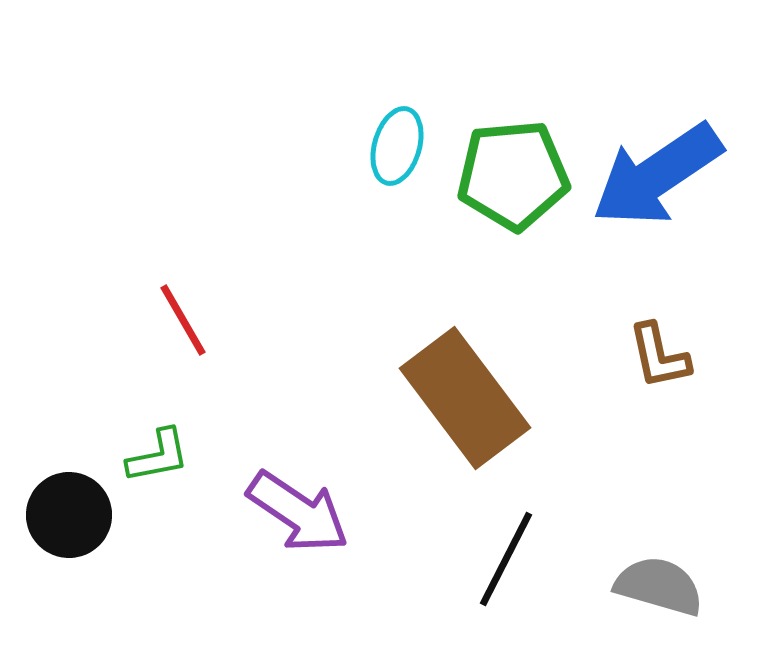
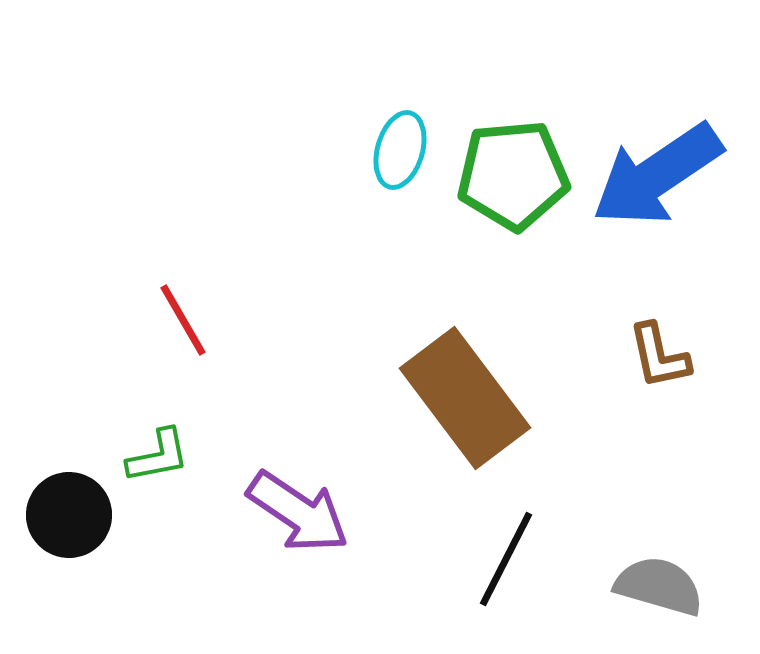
cyan ellipse: moved 3 px right, 4 px down
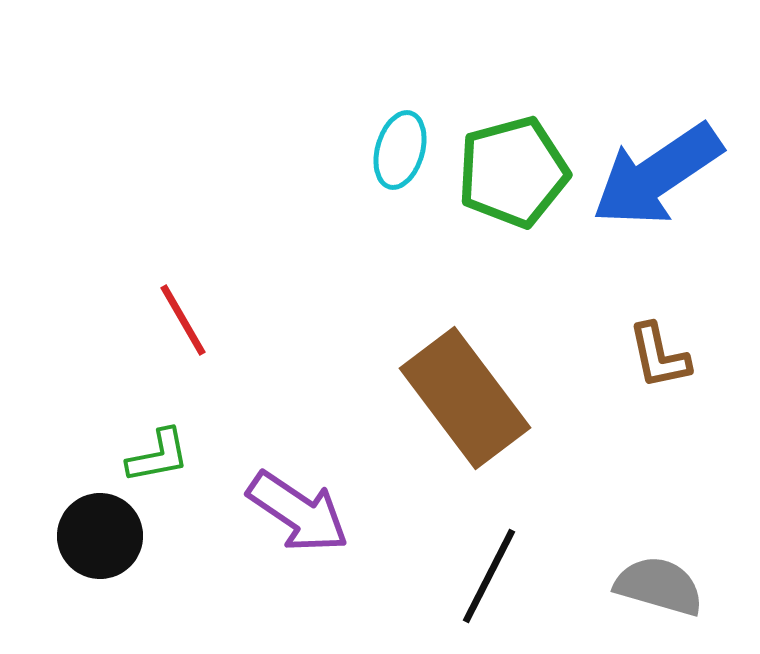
green pentagon: moved 3 px up; rotated 10 degrees counterclockwise
black circle: moved 31 px right, 21 px down
black line: moved 17 px left, 17 px down
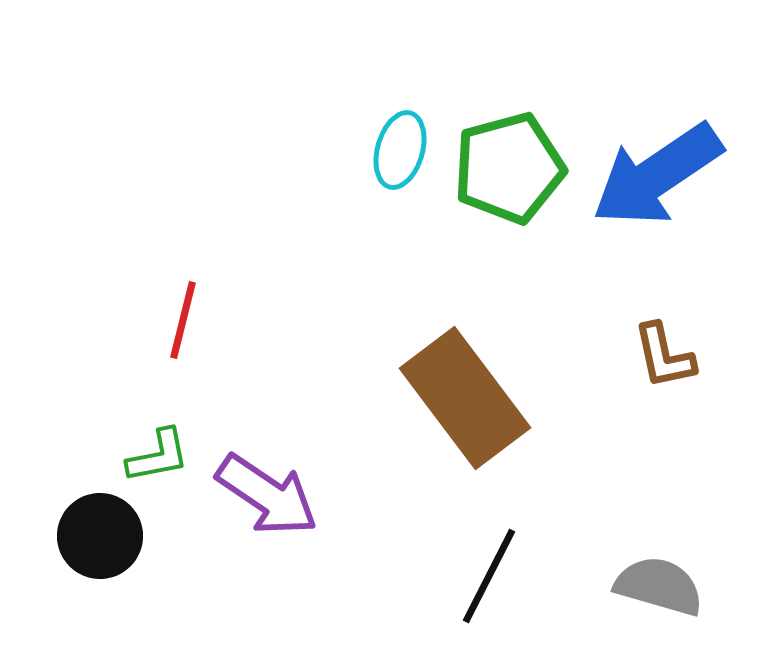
green pentagon: moved 4 px left, 4 px up
red line: rotated 44 degrees clockwise
brown L-shape: moved 5 px right
purple arrow: moved 31 px left, 17 px up
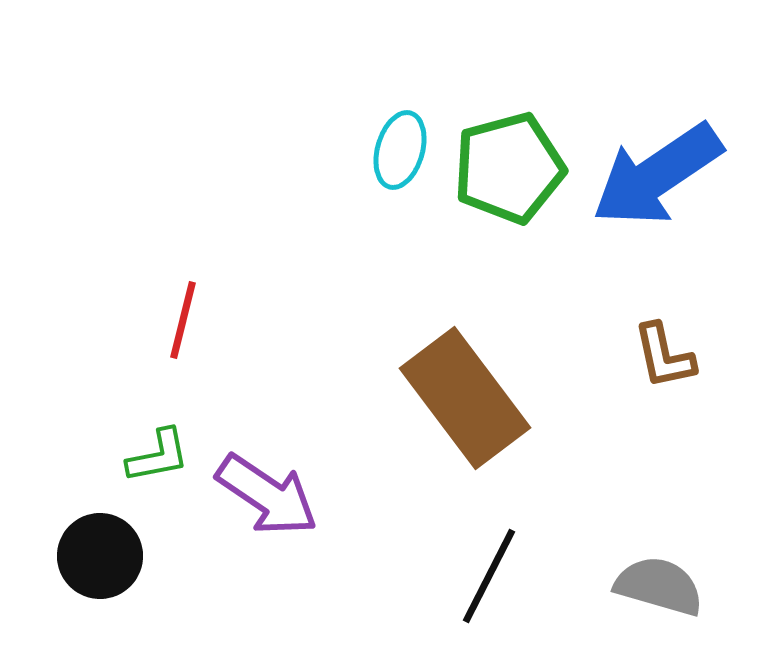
black circle: moved 20 px down
